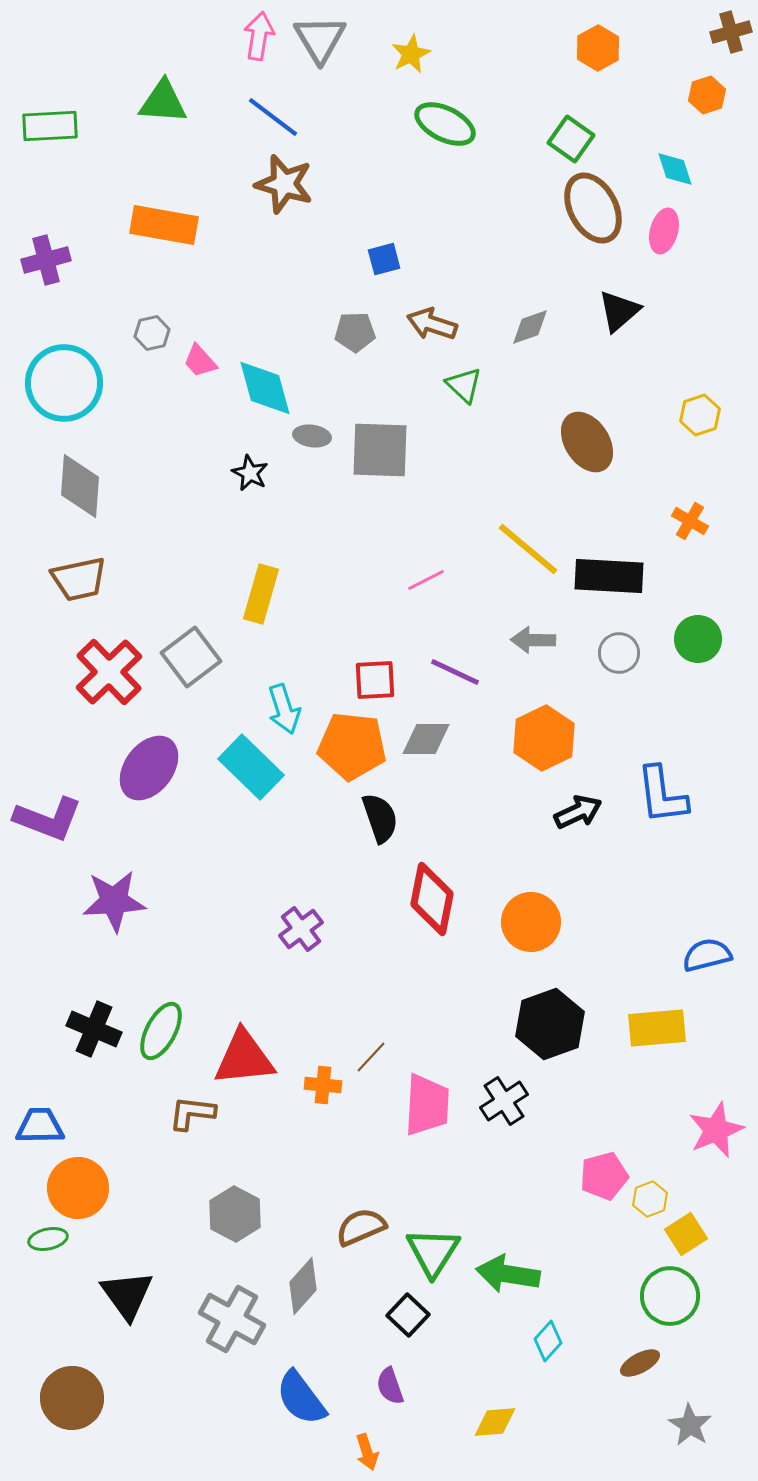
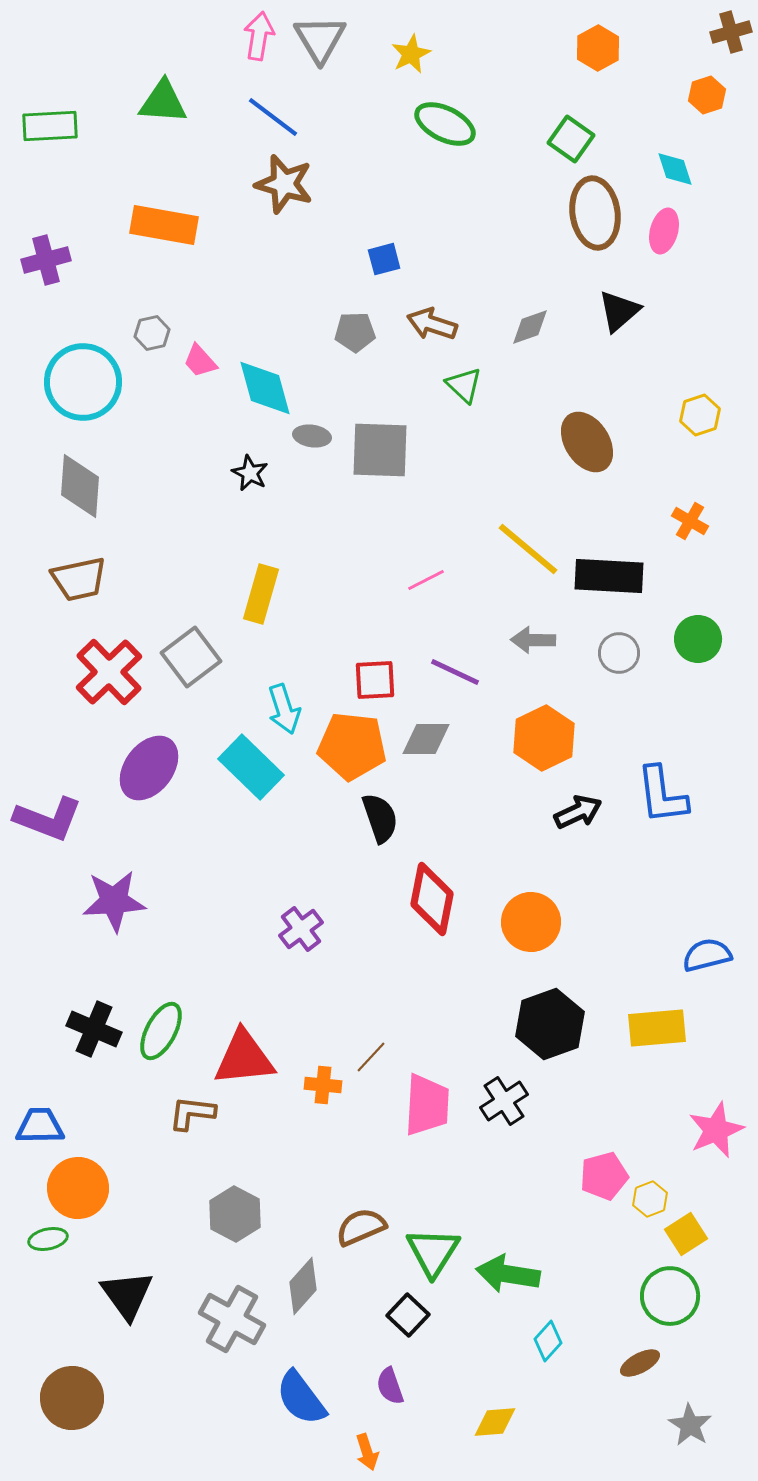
brown ellipse at (593, 208): moved 2 px right, 5 px down; rotated 20 degrees clockwise
cyan circle at (64, 383): moved 19 px right, 1 px up
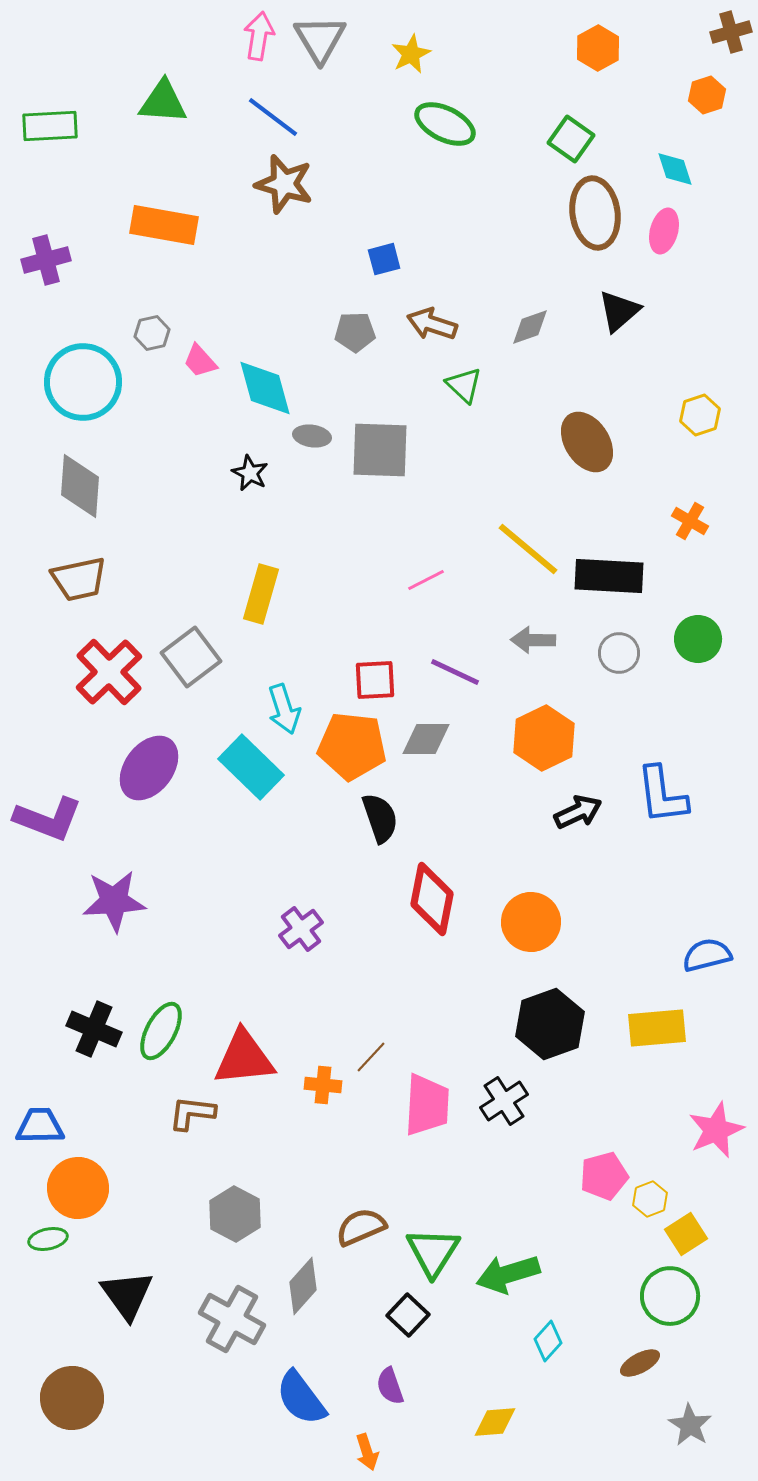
green arrow at (508, 1274): rotated 26 degrees counterclockwise
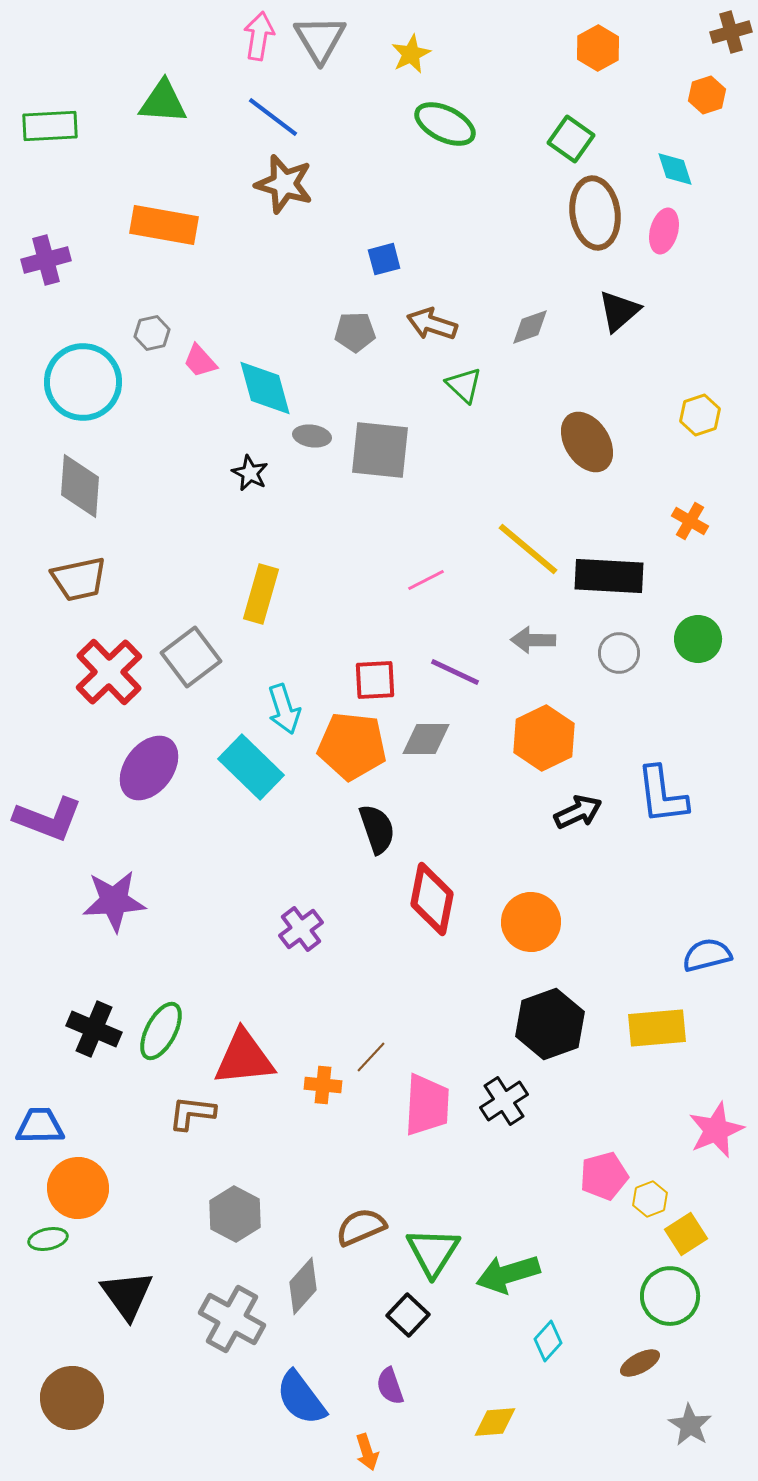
gray square at (380, 450): rotated 4 degrees clockwise
black semicircle at (380, 818): moved 3 px left, 11 px down
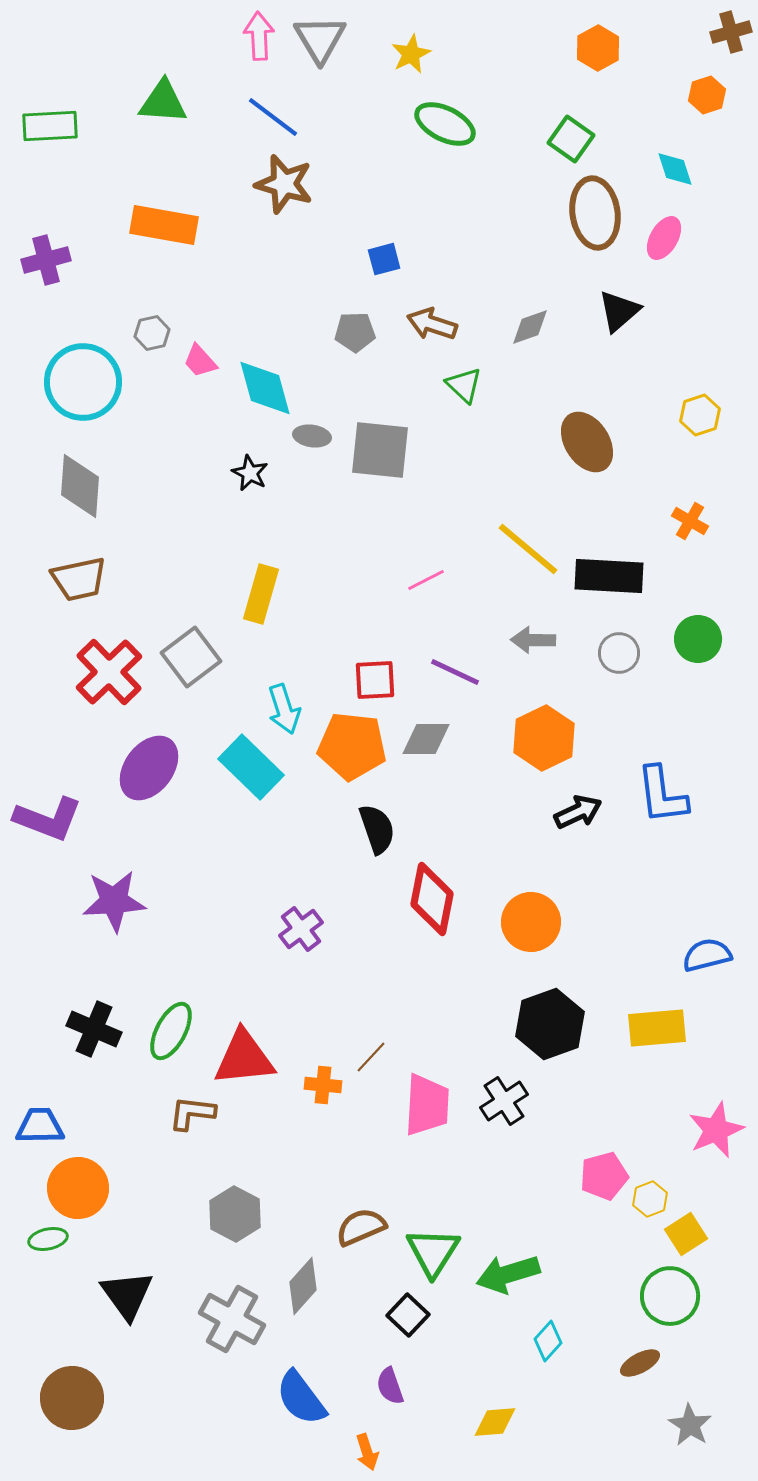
pink arrow at (259, 36): rotated 12 degrees counterclockwise
pink ellipse at (664, 231): moved 7 px down; rotated 15 degrees clockwise
green ellipse at (161, 1031): moved 10 px right
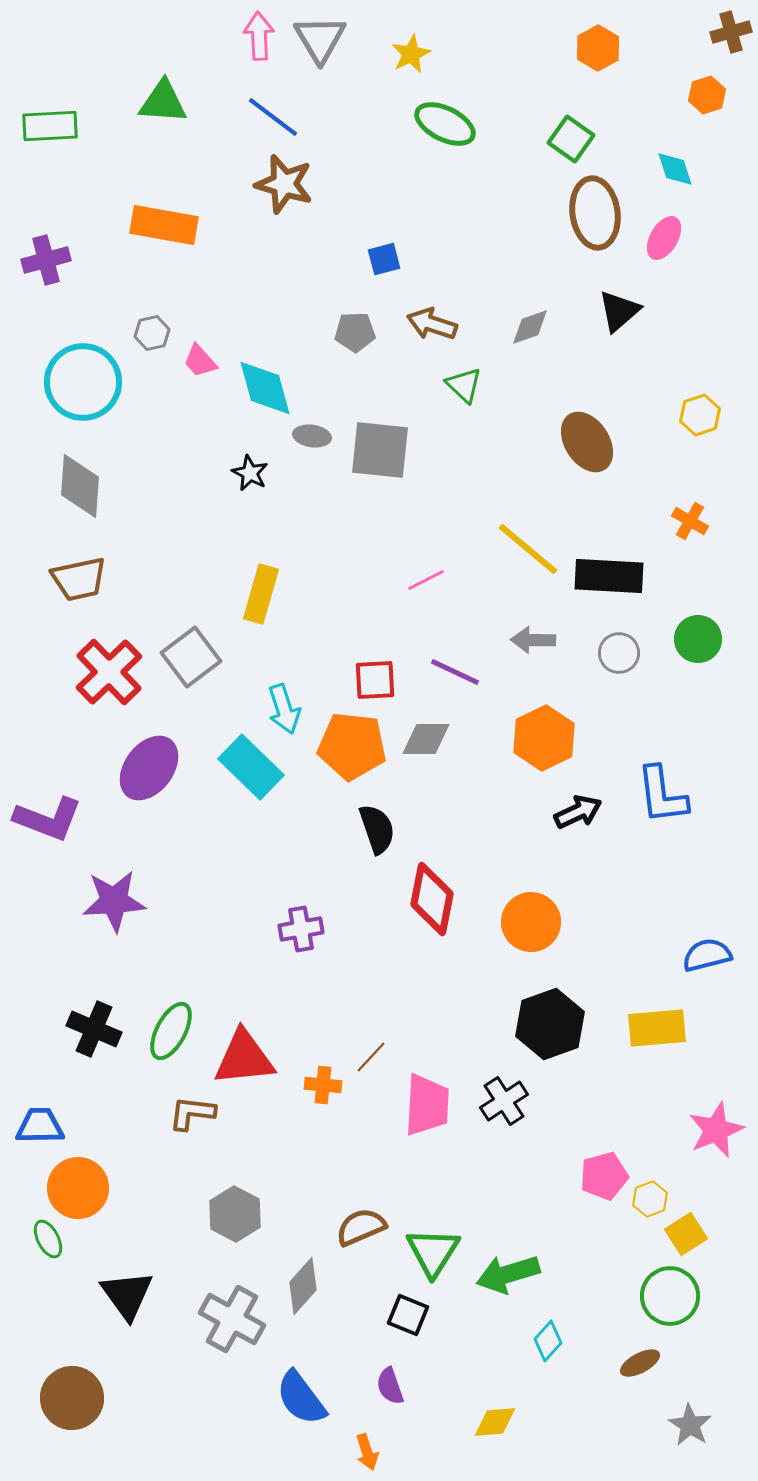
purple cross at (301, 929): rotated 27 degrees clockwise
green ellipse at (48, 1239): rotated 75 degrees clockwise
black square at (408, 1315): rotated 21 degrees counterclockwise
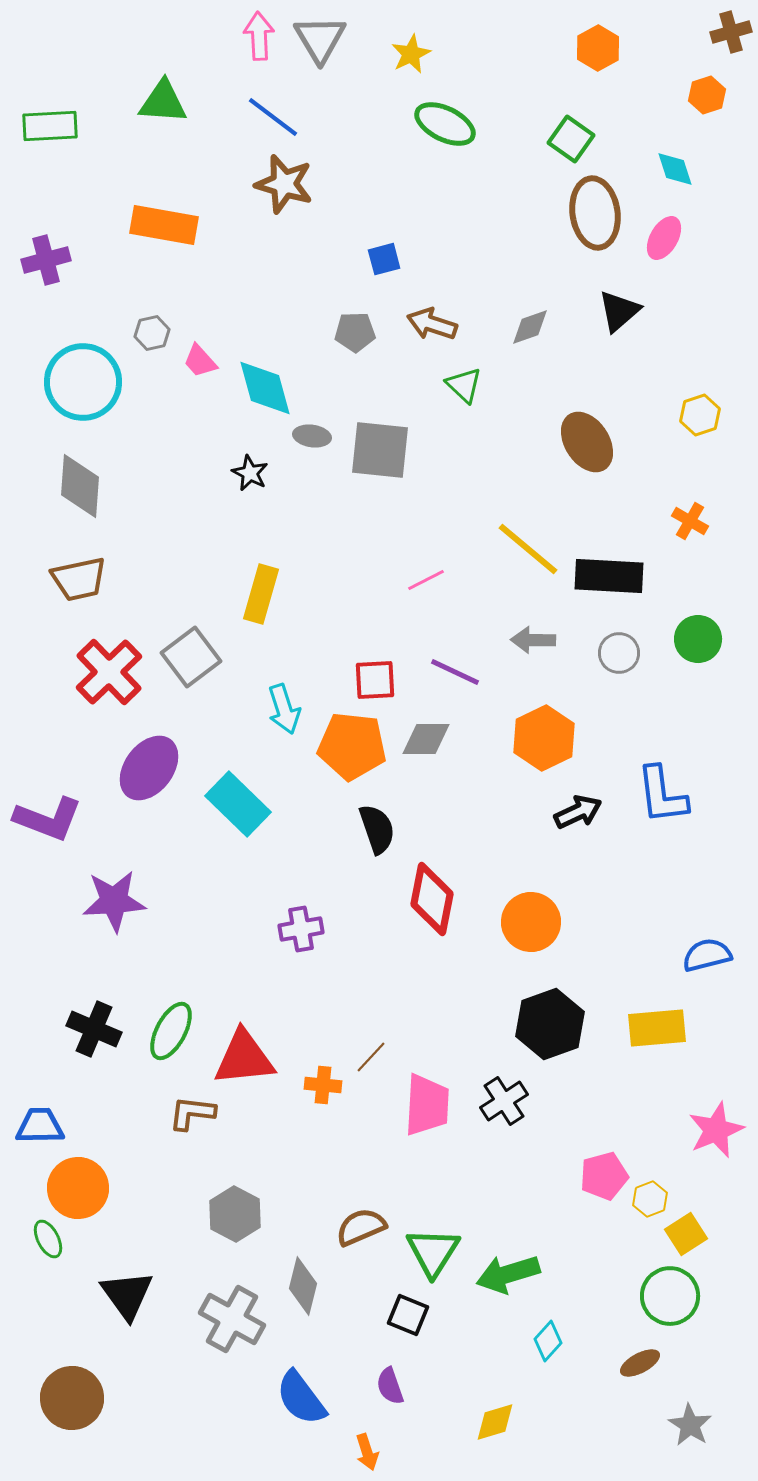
cyan rectangle at (251, 767): moved 13 px left, 37 px down
gray diamond at (303, 1286): rotated 28 degrees counterclockwise
yellow diamond at (495, 1422): rotated 12 degrees counterclockwise
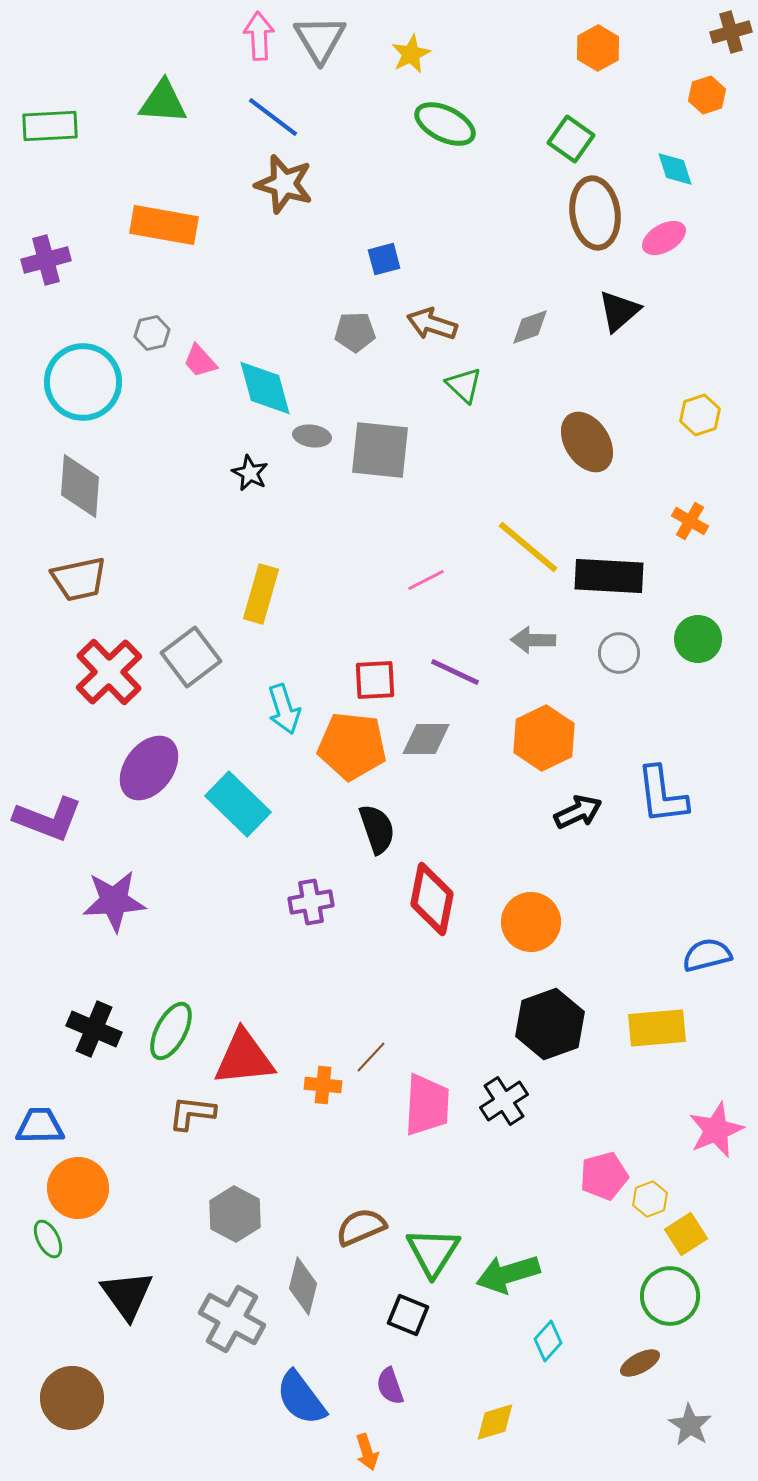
pink ellipse at (664, 238): rotated 30 degrees clockwise
yellow line at (528, 549): moved 2 px up
purple cross at (301, 929): moved 10 px right, 27 px up
